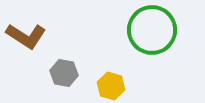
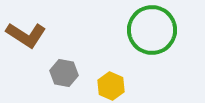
brown L-shape: moved 1 px up
yellow hexagon: rotated 8 degrees clockwise
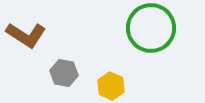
green circle: moved 1 px left, 2 px up
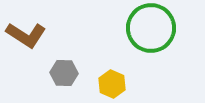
gray hexagon: rotated 8 degrees counterclockwise
yellow hexagon: moved 1 px right, 2 px up
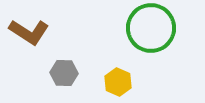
brown L-shape: moved 3 px right, 3 px up
yellow hexagon: moved 6 px right, 2 px up
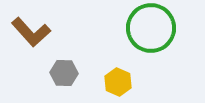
brown L-shape: moved 2 px right; rotated 15 degrees clockwise
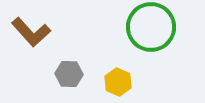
green circle: moved 1 px up
gray hexagon: moved 5 px right, 1 px down
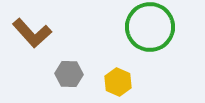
green circle: moved 1 px left
brown L-shape: moved 1 px right, 1 px down
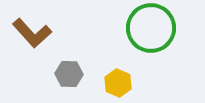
green circle: moved 1 px right, 1 px down
yellow hexagon: moved 1 px down
